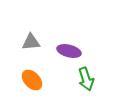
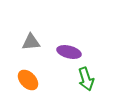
purple ellipse: moved 1 px down
orange ellipse: moved 4 px left
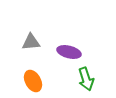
orange ellipse: moved 5 px right, 1 px down; rotated 15 degrees clockwise
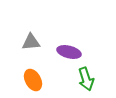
orange ellipse: moved 1 px up
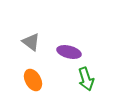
gray triangle: rotated 42 degrees clockwise
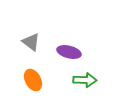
green arrow: moved 1 px left, 1 px down; rotated 70 degrees counterclockwise
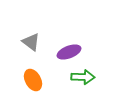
purple ellipse: rotated 35 degrees counterclockwise
green arrow: moved 2 px left, 3 px up
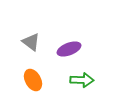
purple ellipse: moved 3 px up
green arrow: moved 1 px left, 3 px down
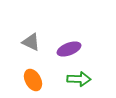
gray triangle: rotated 12 degrees counterclockwise
green arrow: moved 3 px left, 1 px up
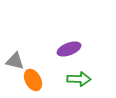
gray triangle: moved 16 px left, 19 px down; rotated 12 degrees counterclockwise
